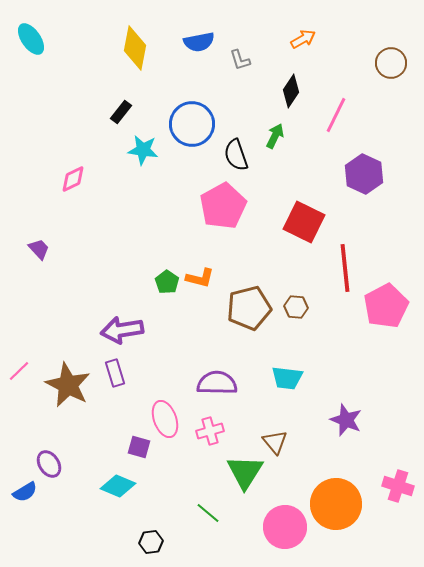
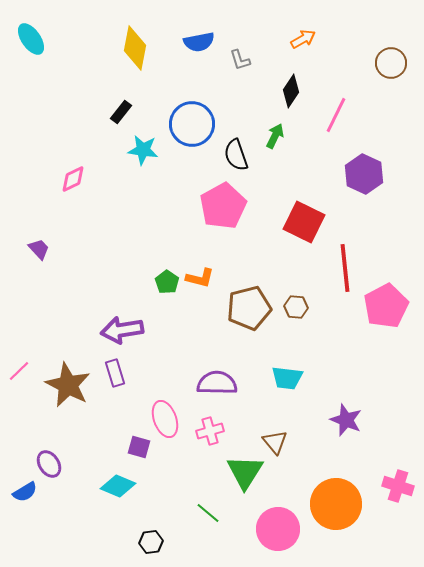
pink circle at (285, 527): moved 7 px left, 2 px down
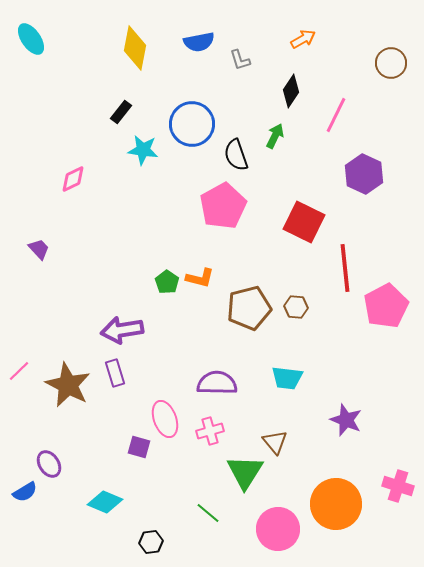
cyan diamond at (118, 486): moved 13 px left, 16 px down
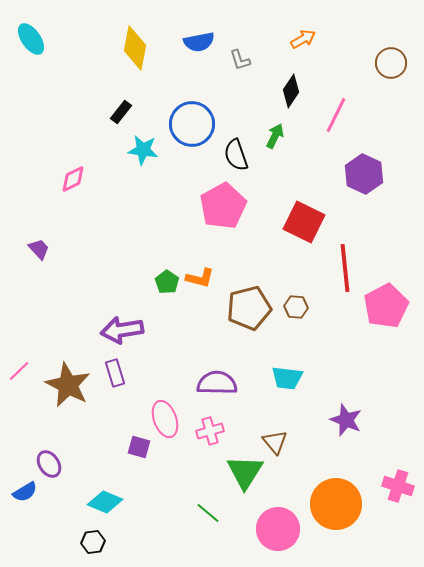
black hexagon at (151, 542): moved 58 px left
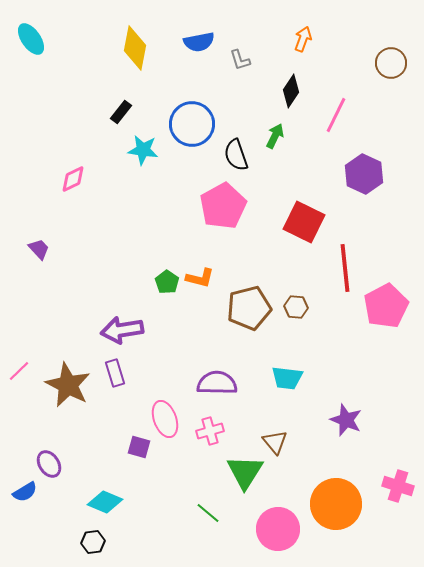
orange arrow at (303, 39): rotated 40 degrees counterclockwise
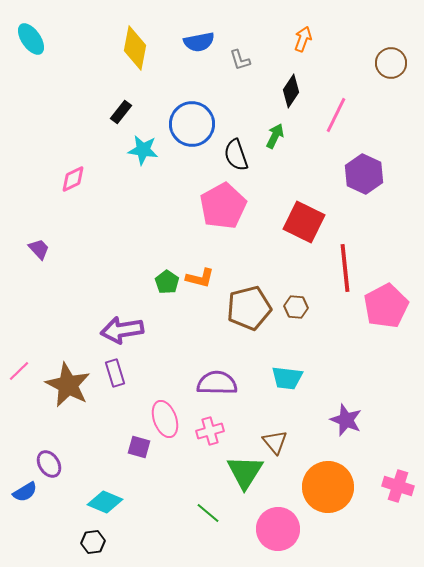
orange circle at (336, 504): moved 8 px left, 17 px up
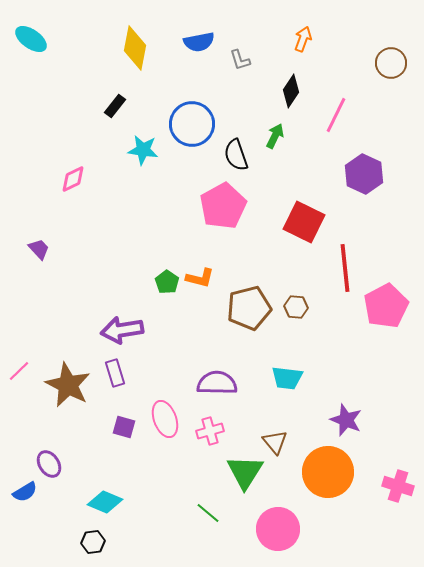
cyan ellipse at (31, 39): rotated 20 degrees counterclockwise
black rectangle at (121, 112): moved 6 px left, 6 px up
purple square at (139, 447): moved 15 px left, 20 px up
orange circle at (328, 487): moved 15 px up
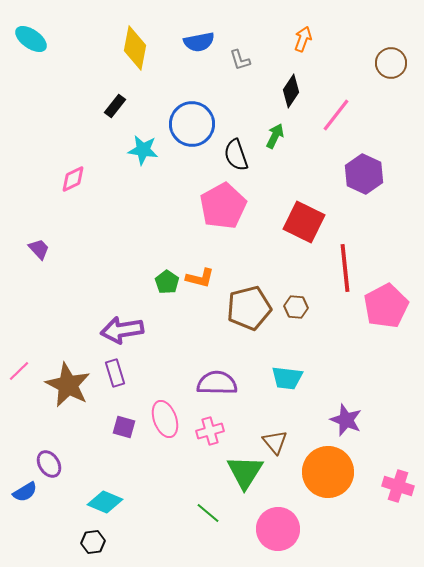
pink line at (336, 115): rotated 12 degrees clockwise
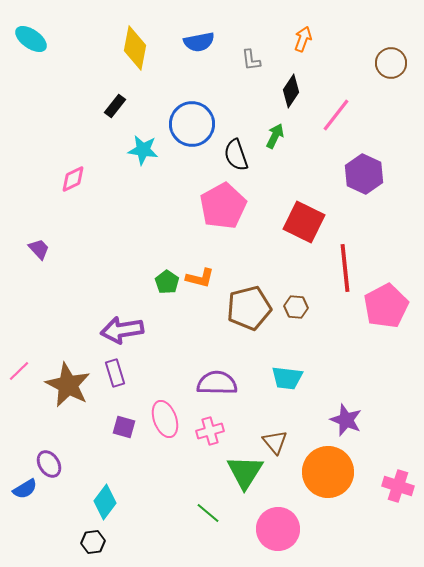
gray L-shape at (240, 60): moved 11 px right; rotated 10 degrees clockwise
blue semicircle at (25, 492): moved 3 px up
cyan diamond at (105, 502): rotated 76 degrees counterclockwise
